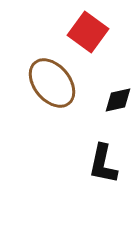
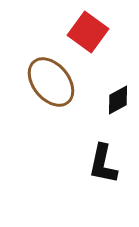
brown ellipse: moved 1 px left, 1 px up
black diamond: rotated 16 degrees counterclockwise
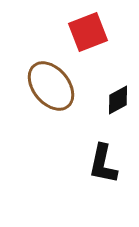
red square: rotated 33 degrees clockwise
brown ellipse: moved 4 px down
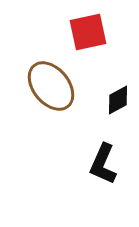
red square: rotated 9 degrees clockwise
black L-shape: rotated 12 degrees clockwise
